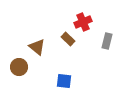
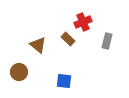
brown triangle: moved 1 px right, 2 px up
brown circle: moved 5 px down
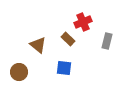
blue square: moved 13 px up
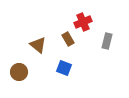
brown rectangle: rotated 16 degrees clockwise
blue square: rotated 14 degrees clockwise
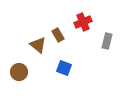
brown rectangle: moved 10 px left, 4 px up
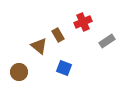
gray rectangle: rotated 42 degrees clockwise
brown triangle: moved 1 px right, 1 px down
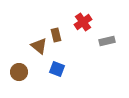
red cross: rotated 12 degrees counterclockwise
brown rectangle: moved 2 px left; rotated 16 degrees clockwise
gray rectangle: rotated 21 degrees clockwise
blue square: moved 7 px left, 1 px down
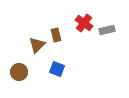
red cross: moved 1 px right, 1 px down; rotated 18 degrees counterclockwise
gray rectangle: moved 11 px up
brown triangle: moved 2 px left, 1 px up; rotated 36 degrees clockwise
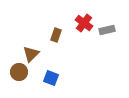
brown rectangle: rotated 32 degrees clockwise
brown triangle: moved 6 px left, 9 px down
blue square: moved 6 px left, 9 px down
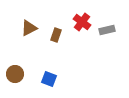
red cross: moved 2 px left, 1 px up
brown triangle: moved 2 px left, 26 px up; rotated 18 degrees clockwise
brown circle: moved 4 px left, 2 px down
blue square: moved 2 px left, 1 px down
